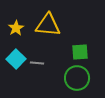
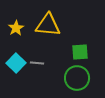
cyan square: moved 4 px down
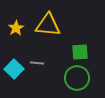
cyan square: moved 2 px left, 6 px down
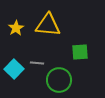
green circle: moved 18 px left, 2 px down
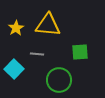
gray line: moved 9 px up
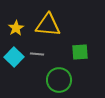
cyan square: moved 12 px up
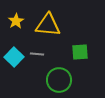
yellow star: moved 7 px up
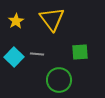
yellow triangle: moved 4 px right, 6 px up; rotated 48 degrees clockwise
